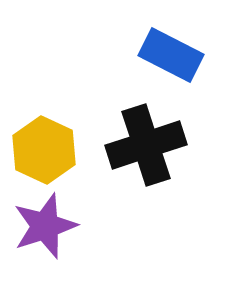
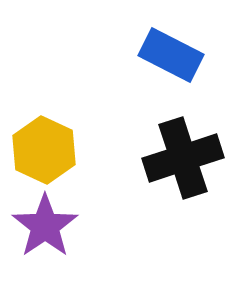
black cross: moved 37 px right, 13 px down
purple star: rotated 16 degrees counterclockwise
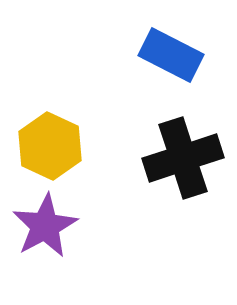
yellow hexagon: moved 6 px right, 4 px up
purple star: rotated 6 degrees clockwise
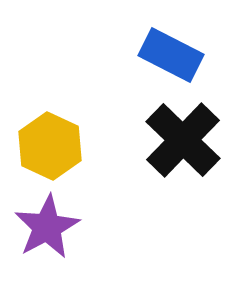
black cross: moved 18 px up; rotated 28 degrees counterclockwise
purple star: moved 2 px right, 1 px down
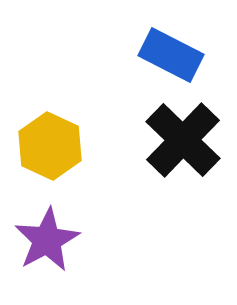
purple star: moved 13 px down
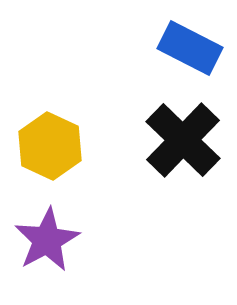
blue rectangle: moved 19 px right, 7 px up
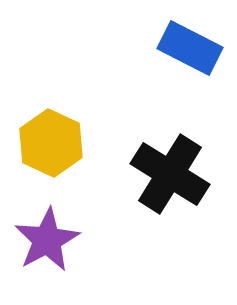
black cross: moved 13 px left, 34 px down; rotated 12 degrees counterclockwise
yellow hexagon: moved 1 px right, 3 px up
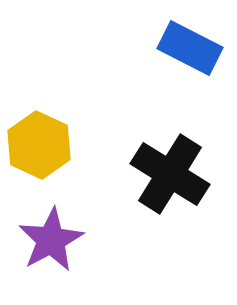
yellow hexagon: moved 12 px left, 2 px down
purple star: moved 4 px right
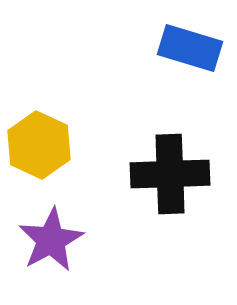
blue rectangle: rotated 10 degrees counterclockwise
black cross: rotated 34 degrees counterclockwise
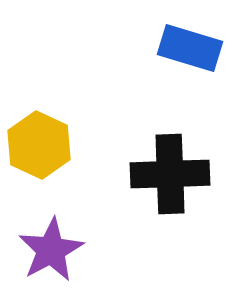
purple star: moved 10 px down
